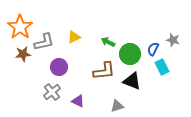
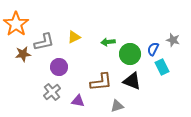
orange star: moved 4 px left, 3 px up
green arrow: rotated 32 degrees counterclockwise
brown L-shape: moved 3 px left, 11 px down
purple triangle: rotated 16 degrees counterclockwise
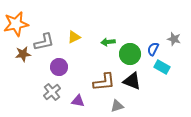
orange star: rotated 25 degrees clockwise
gray star: moved 1 px right, 1 px up
cyan rectangle: rotated 35 degrees counterclockwise
brown L-shape: moved 3 px right
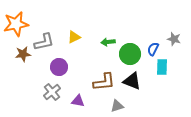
cyan rectangle: rotated 63 degrees clockwise
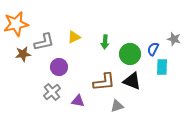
green arrow: moved 3 px left; rotated 80 degrees counterclockwise
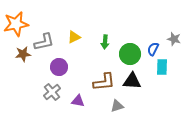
black triangle: rotated 18 degrees counterclockwise
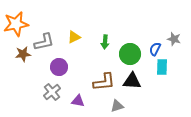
blue semicircle: moved 2 px right
